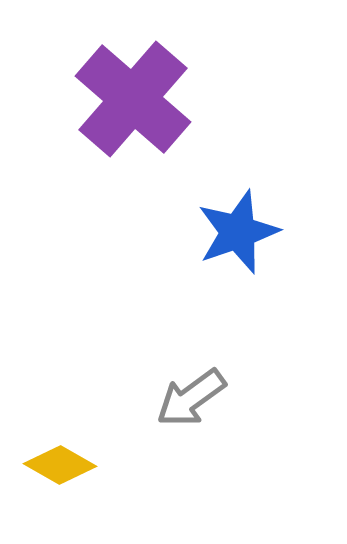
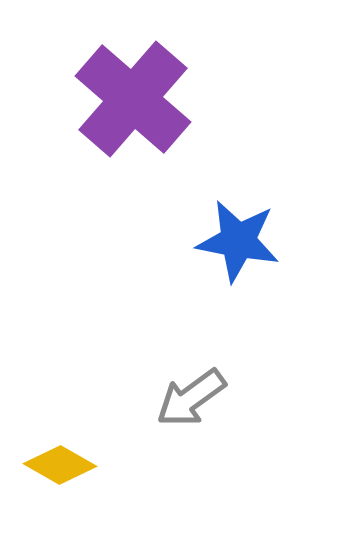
blue star: moved 9 px down; rotated 30 degrees clockwise
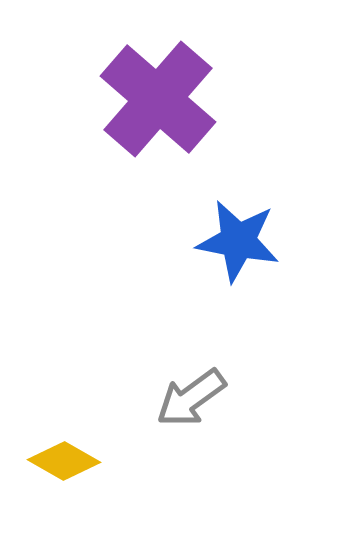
purple cross: moved 25 px right
yellow diamond: moved 4 px right, 4 px up
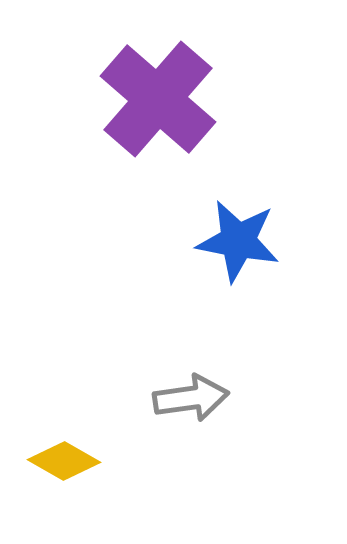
gray arrow: rotated 152 degrees counterclockwise
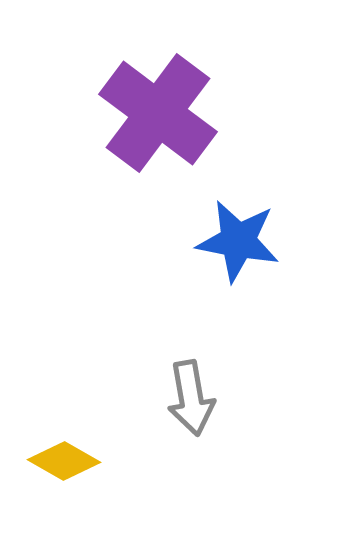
purple cross: moved 14 px down; rotated 4 degrees counterclockwise
gray arrow: rotated 88 degrees clockwise
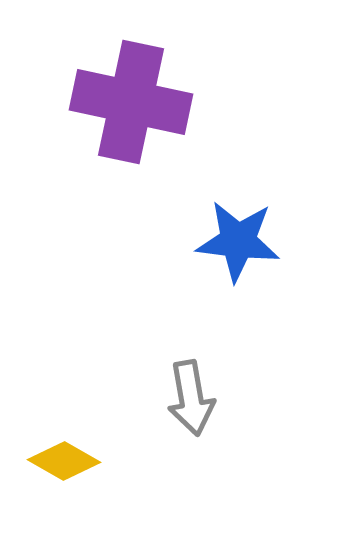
purple cross: moved 27 px left, 11 px up; rotated 25 degrees counterclockwise
blue star: rotated 4 degrees counterclockwise
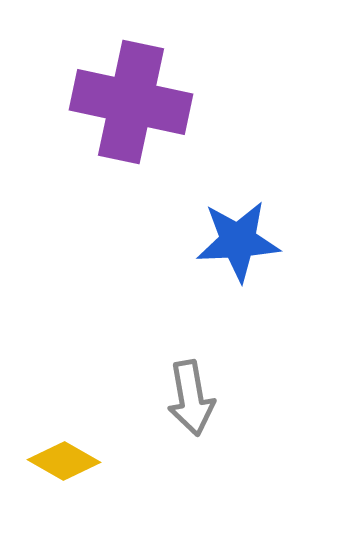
blue star: rotated 10 degrees counterclockwise
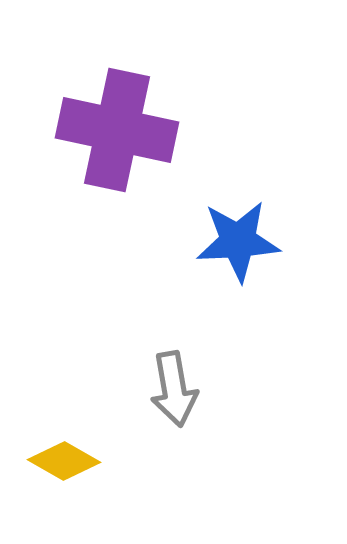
purple cross: moved 14 px left, 28 px down
gray arrow: moved 17 px left, 9 px up
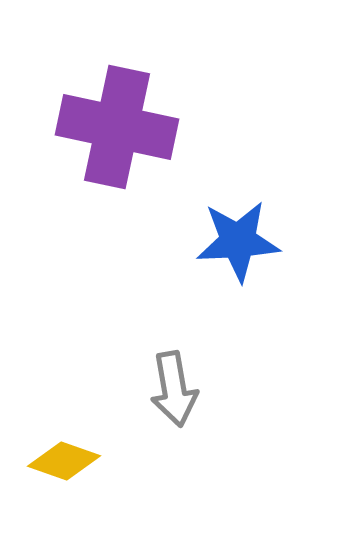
purple cross: moved 3 px up
yellow diamond: rotated 10 degrees counterclockwise
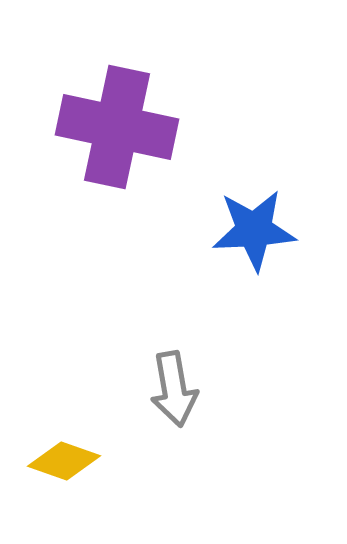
blue star: moved 16 px right, 11 px up
